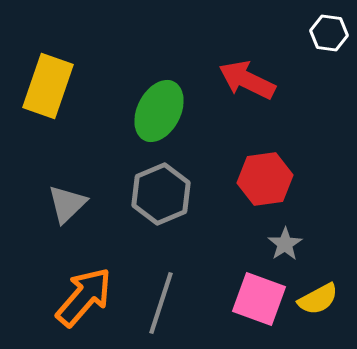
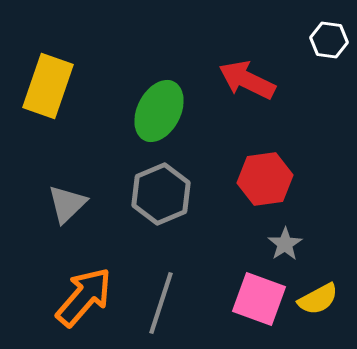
white hexagon: moved 7 px down
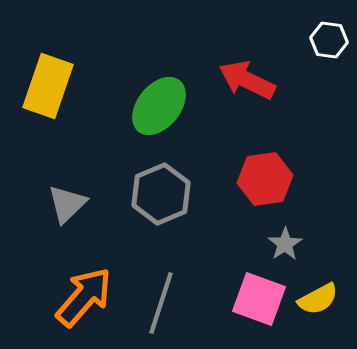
green ellipse: moved 5 px up; rotated 12 degrees clockwise
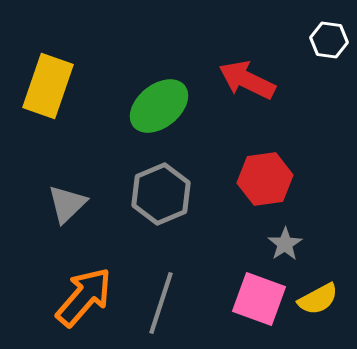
green ellipse: rotated 12 degrees clockwise
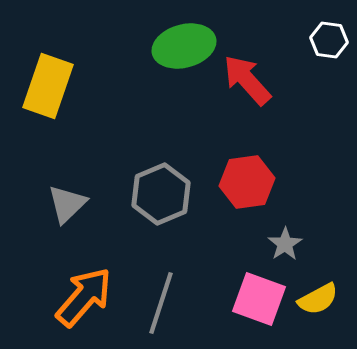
red arrow: rotated 22 degrees clockwise
green ellipse: moved 25 px right, 60 px up; rotated 24 degrees clockwise
red hexagon: moved 18 px left, 3 px down
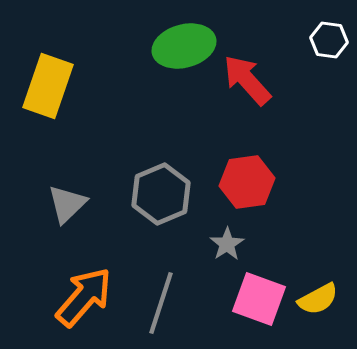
gray star: moved 58 px left
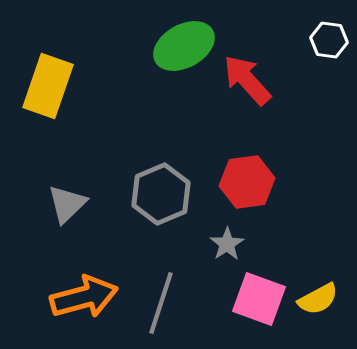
green ellipse: rotated 14 degrees counterclockwise
orange arrow: rotated 34 degrees clockwise
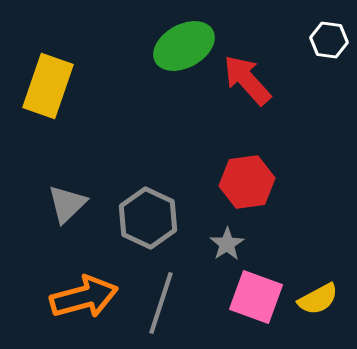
gray hexagon: moved 13 px left, 24 px down; rotated 12 degrees counterclockwise
pink square: moved 3 px left, 2 px up
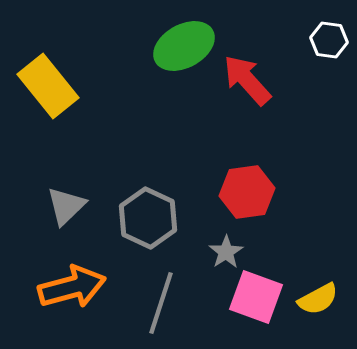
yellow rectangle: rotated 58 degrees counterclockwise
red hexagon: moved 10 px down
gray triangle: moved 1 px left, 2 px down
gray star: moved 1 px left, 8 px down
orange arrow: moved 12 px left, 10 px up
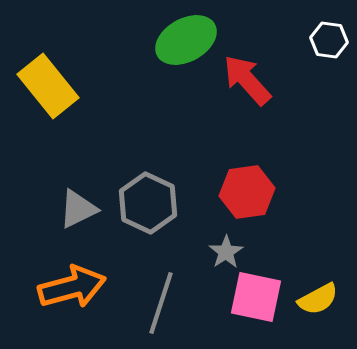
green ellipse: moved 2 px right, 6 px up
gray triangle: moved 12 px right, 3 px down; rotated 18 degrees clockwise
gray hexagon: moved 15 px up
pink square: rotated 8 degrees counterclockwise
